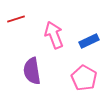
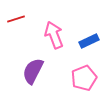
purple semicircle: moved 1 px right; rotated 36 degrees clockwise
pink pentagon: rotated 20 degrees clockwise
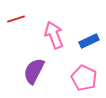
purple semicircle: moved 1 px right
pink pentagon: rotated 25 degrees counterclockwise
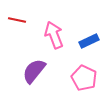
red line: moved 1 px right, 1 px down; rotated 30 degrees clockwise
purple semicircle: rotated 12 degrees clockwise
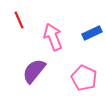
red line: moved 2 px right; rotated 54 degrees clockwise
pink arrow: moved 1 px left, 2 px down
blue rectangle: moved 3 px right, 8 px up
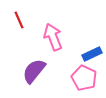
blue rectangle: moved 21 px down
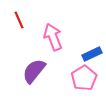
pink pentagon: rotated 15 degrees clockwise
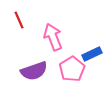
purple semicircle: rotated 148 degrees counterclockwise
pink pentagon: moved 12 px left, 9 px up
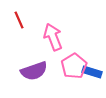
blue rectangle: moved 18 px down; rotated 42 degrees clockwise
pink pentagon: moved 2 px right, 3 px up
